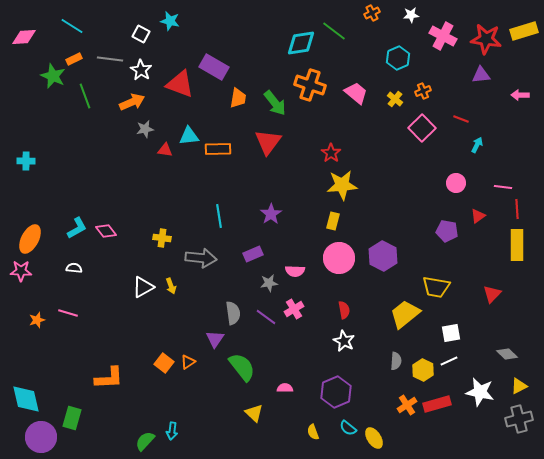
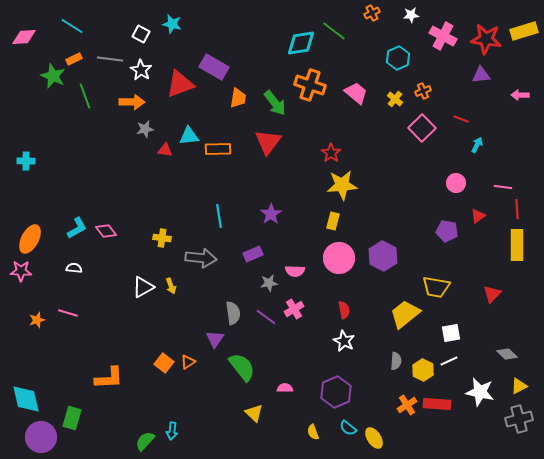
cyan star at (170, 21): moved 2 px right, 3 px down
red triangle at (180, 84): rotated 40 degrees counterclockwise
orange arrow at (132, 102): rotated 25 degrees clockwise
red rectangle at (437, 404): rotated 20 degrees clockwise
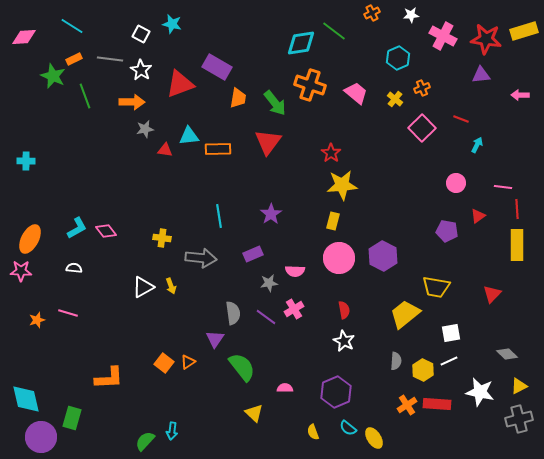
purple rectangle at (214, 67): moved 3 px right
orange cross at (423, 91): moved 1 px left, 3 px up
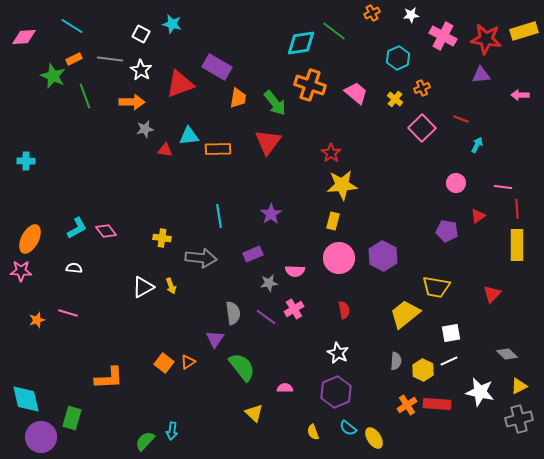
white star at (344, 341): moved 6 px left, 12 px down
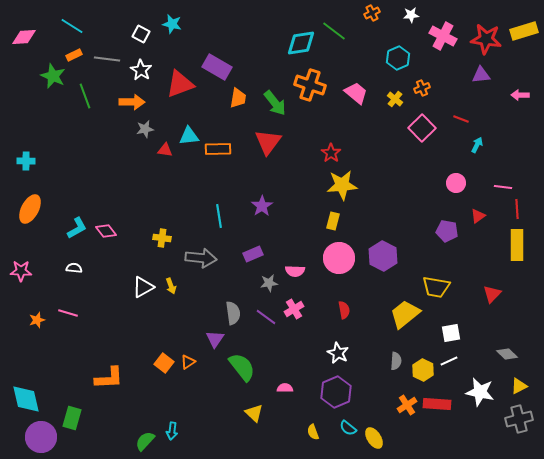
orange rectangle at (74, 59): moved 4 px up
gray line at (110, 59): moved 3 px left
purple star at (271, 214): moved 9 px left, 8 px up
orange ellipse at (30, 239): moved 30 px up
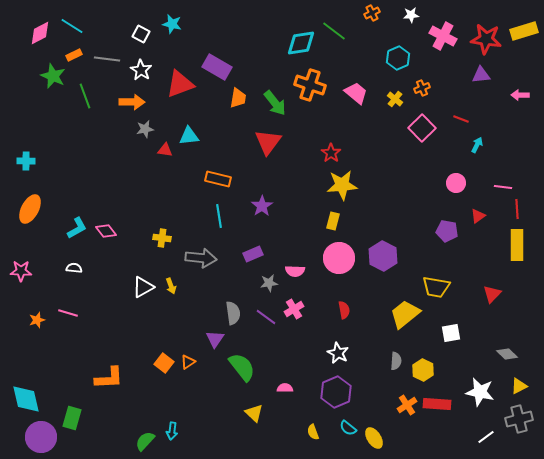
pink diamond at (24, 37): moved 16 px right, 4 px up; rotated 25 degrees counterclockwise
orange rectangle at (218, 149): moved 30 px down; rotated 15 degrees clockwise
white line at (449, 361): moved 37 px right, 76 px down; rotated 12 degrees counterclockwise
